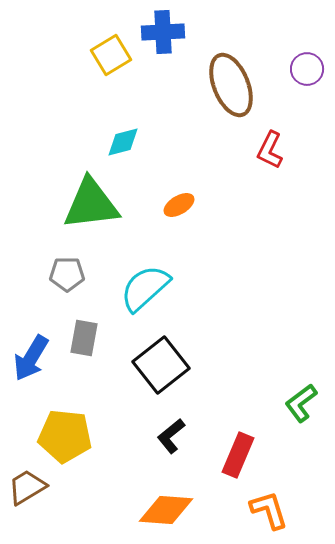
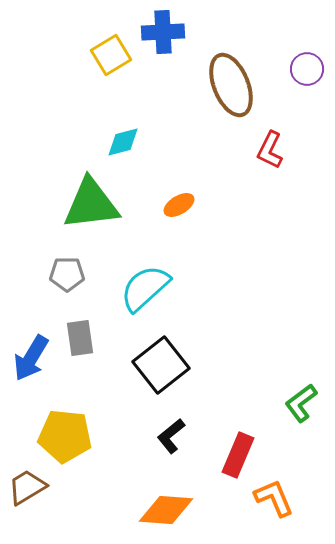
gray rectangle: moved 4 px left; rotated 18 degrees counterclockwise
orange L-shape: moved 5 px right, 12 px up; rotated 6 degrees counterclockwise
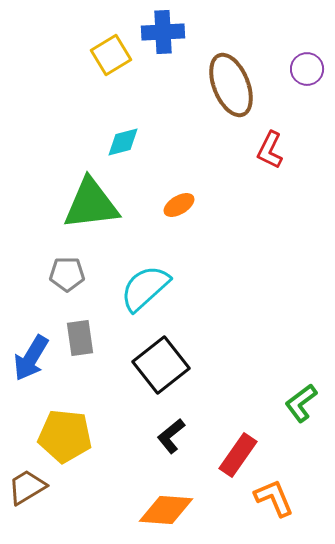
red rectangle: rotated 12 degrees clockwise
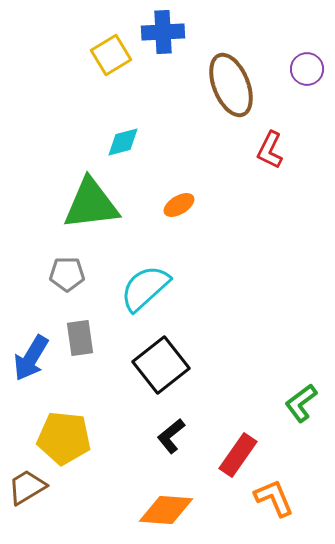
yellow pentagon: moved 1 px left, 2 px down
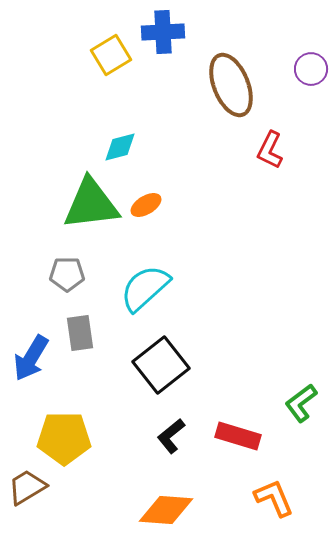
purple circle: moved 4 px right
cyan diamond: moved 3 px left, 5 px down
orange ellipse: moved 33 px left
gray rectangle: moved 5 px up
yellow pentagon: rotated 6 degrees counterclockwise
red rectangle: moved 19 px up; rotated 72 degrees clockwise
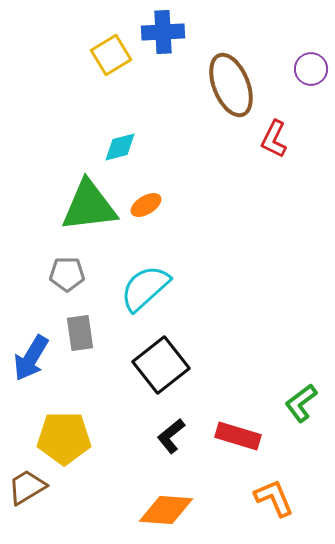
red L-shape: moved 4 px right, 11 px up
green triangle: moved 2 px left, 2 px down
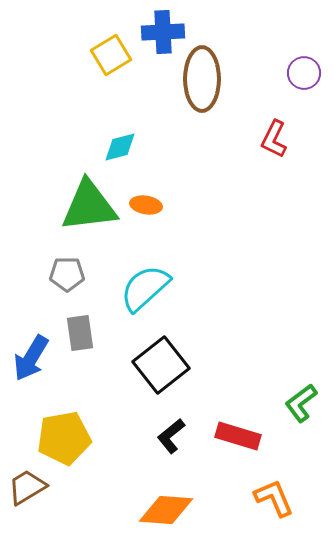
purple circle: moved 7 px left, 4 px down
brown ellipse: moved 29 px left, 6 px up; rotated 22 degrees clockwise
orange ellipse: rotated 40 degrees clockwise
yellow pentagon: rotated 10 degrees counterclockwise
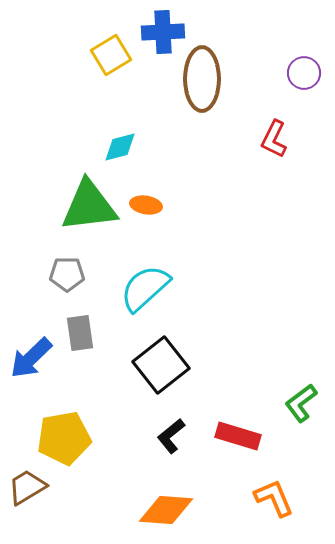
blue arrow: rotated 15 degrees clockwise
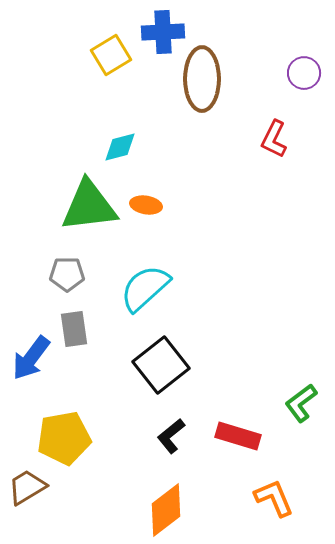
gray rectangle: moved 6 px left, 4 px up
blue arrow: rotated 9 degrees counterclockwise
orange diamond: rotated 42 degrees counterclockwise
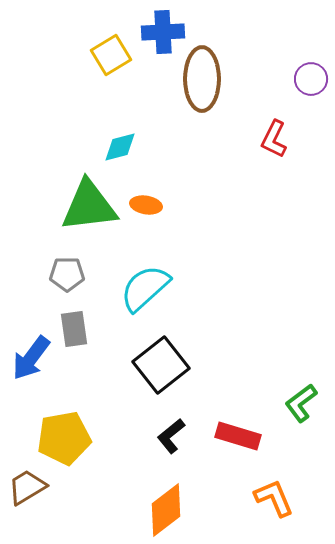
purple circle: moved 7 px right, 6 px down
